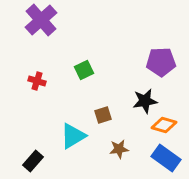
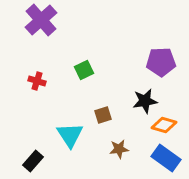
cyan triangle: moved 3 px left, 1 px up; rotated 32 degrees counterclockwise
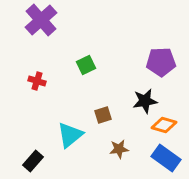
green square: moved 2 px right, 5 px up
cyan triangle: rotated 24 degrees clockwise
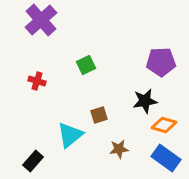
brown square: moved 4 px left
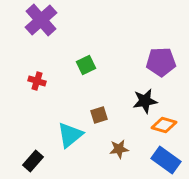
blue rectangle: moved 2 px down
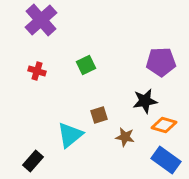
red cross: moved 10 px up
brown star: moved 6 px right, 12 px up; rotated 18 degrees clockwise
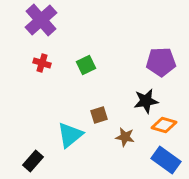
red cross: moved 5 px right, 8 px up
black star: moved 1 px right
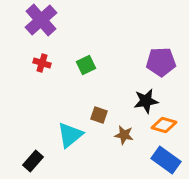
brown square: rotated 36 degrees clockwise
brown star: moved 1 px left, 2 px up
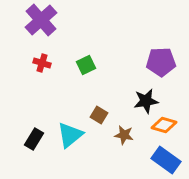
brown square: rotated 12 degrees clockwise
black rectangle: moved 1 px right, 22 px up; rotated 10 degrees counterclockwise
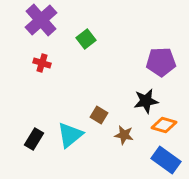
green square: moved 26 px up; rotated 12 degrees counterclockwise
